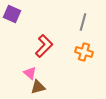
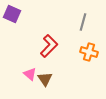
red L-shape: moved 5 px right
orange cross: moved 5 px right
pink triangle: moved 1 px down
brown triangle: moved 7 px right, 8 px up; rotated 49 degrees counterclockwise
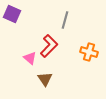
gray line: moved 18 px left, 2 px up
pink triangle: moved 16 px up
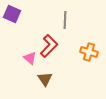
gray line: rotated 12 degrees counterclockwise
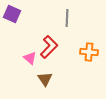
gray line: moved 2 px right, 2 px up
red L-shape: moved 1 px down
orange cross: rotated 12 degrees counterclockwise
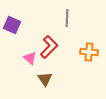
purple square: moved 11 px down
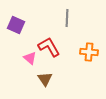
purple square: moved 4 px right
red L-shape: rotated 75 degrees counterclockwise
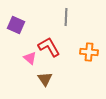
gray line: moved 1 px left, 1 px up
